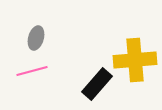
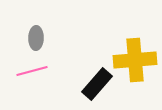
gray ellipse: rotated 15 degrees counterclockwise
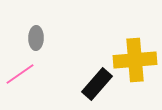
pink line: moved 12 px left, 3 px down; rotated 20 degrees counterclockwise
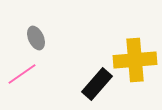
gray ellipse: rotated 25 degrees counterclockwise
pink line: moved 2 px right
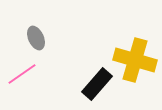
yellow cross: rotated 21 degrees clockwise
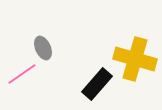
gray ellipse: moved 7 px right, 10 px down
yellow cross: moved 1 px up
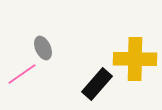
yellow cross: rotated 15 degrees counterclockwise
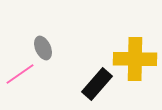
pink line: moved 2 px left
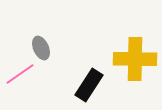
gray ellipse: moved 2 px left
black rectangle: moved 8 px left, 1 px down; rotated 8 degrees counterclockwise
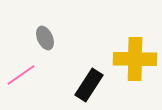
gray ellipse: moved 4 px right, 10 px up
pink line: moved 1 px right, 1 px down
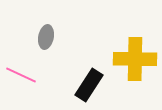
gray ellipse: moved 1 px right, 1 px up; rotated 35 degrees clockwise
pink line: rotated 60 degrees clockwise
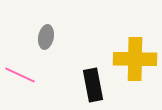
pink line: moved 1 px left
black rectangle: moved 4 px right; rotated 44 degrees counterclockwise
